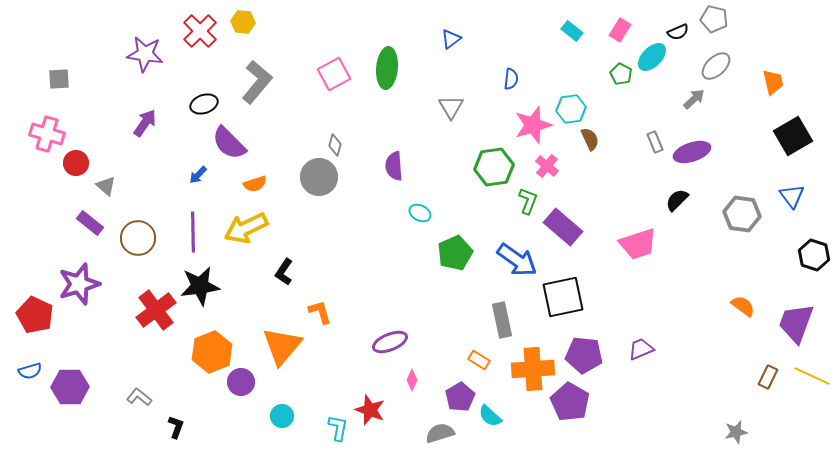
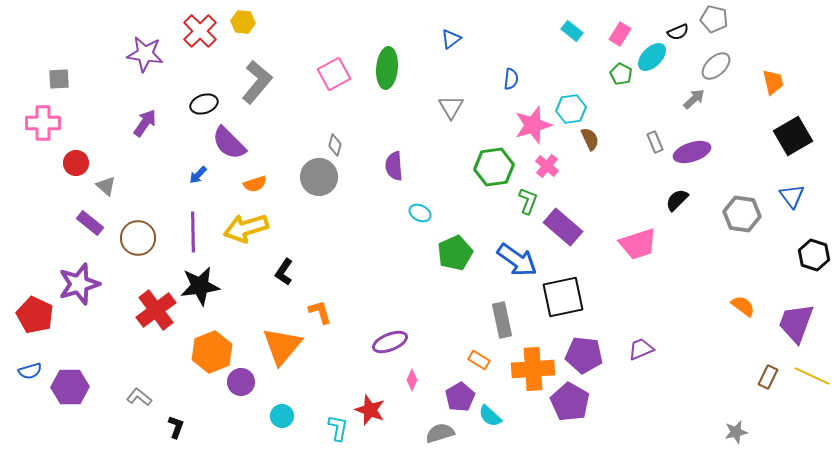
pink rectangle at (620, 30): moved 4 px down
pink cross at (47, 134): moved 4 px left, 11 px up; rotated 16 degrees counterclockwise
yellow arrow at (246, 228): rotated 9 degrees clockwise
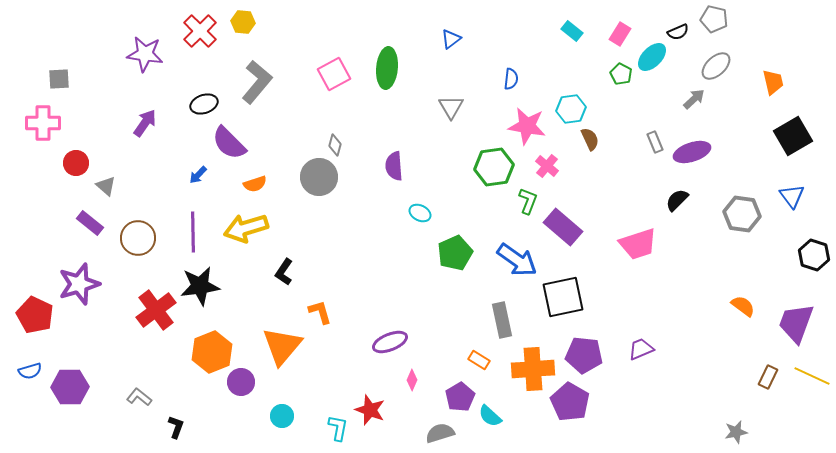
pink star at (533, 125): moved 6 px left, 1 px down; rotated 27 degrees clockwise
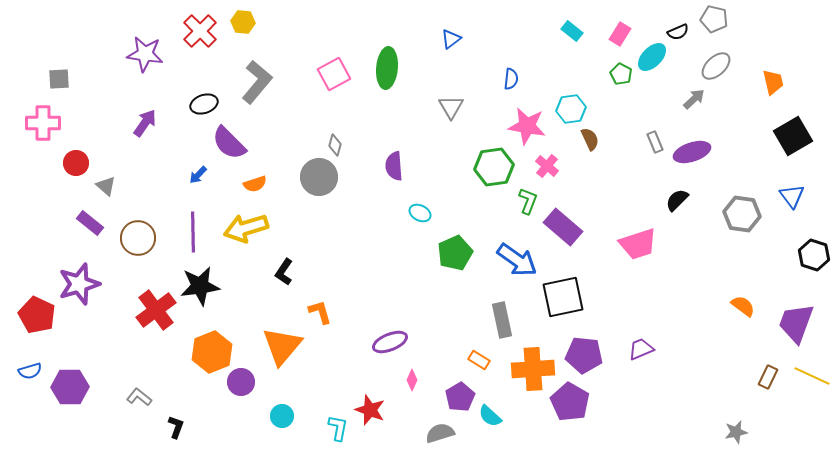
red pentagon at (35, 315): moved 2 px right
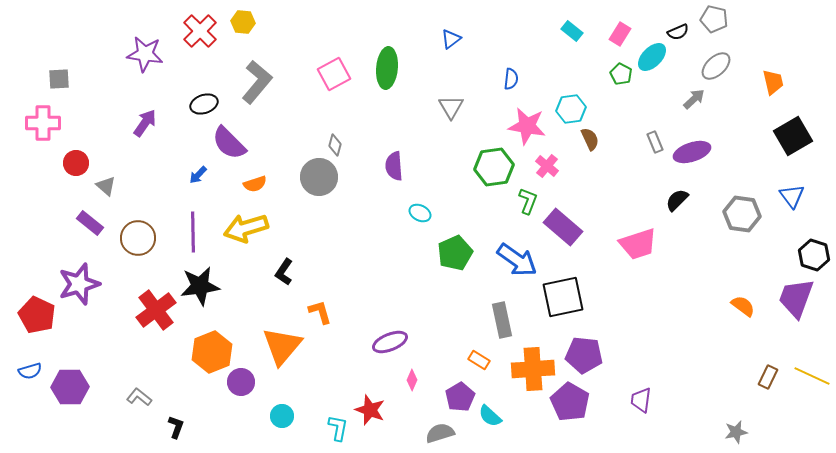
purple trapezoid at (796, 323): moved 25 px up
purple trapezoid at (641, 349): moved 51 px down; rotated 60 degrees counterclockwise
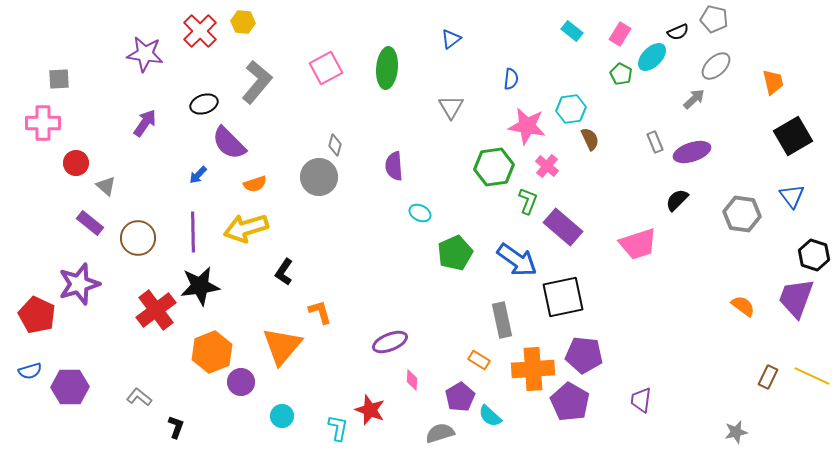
pink square at (334, 74): moved 8 px left, 6 px up
pink diamond at (412, 380): rotated 20 degrees counterclockwise
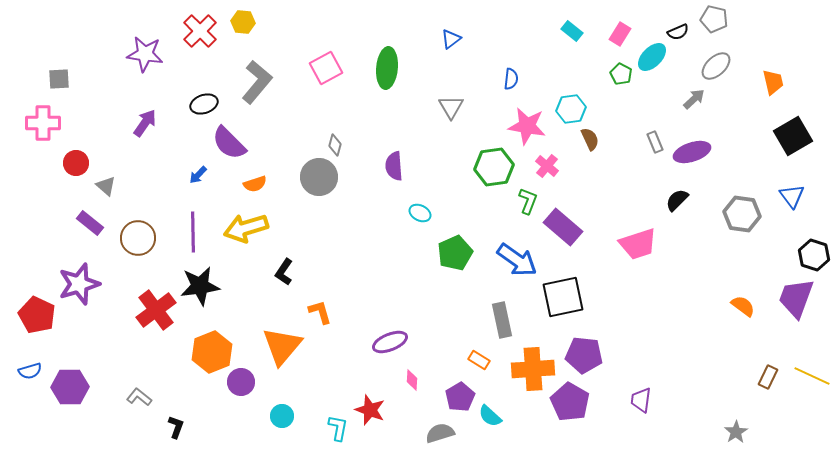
gray star at (736, 432): rotated 20 degrees counterclockwise
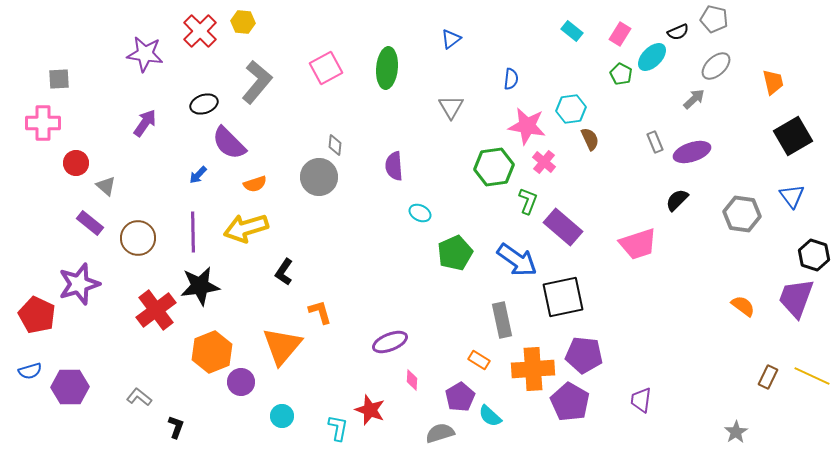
gray diamond at (335, 145): rotated 10 degrees counterclockwise
pink cross at (547, 166): moved 3 px left, 4 px up
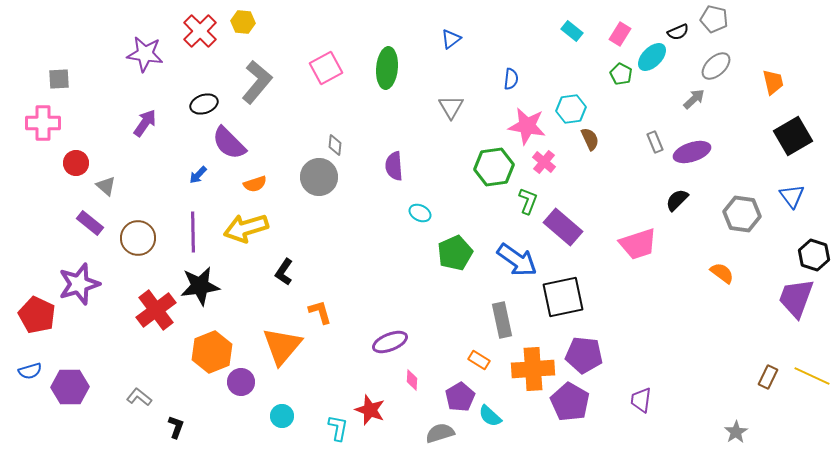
orange semicircle at (743, 306): moved 21 px left, 33 px up
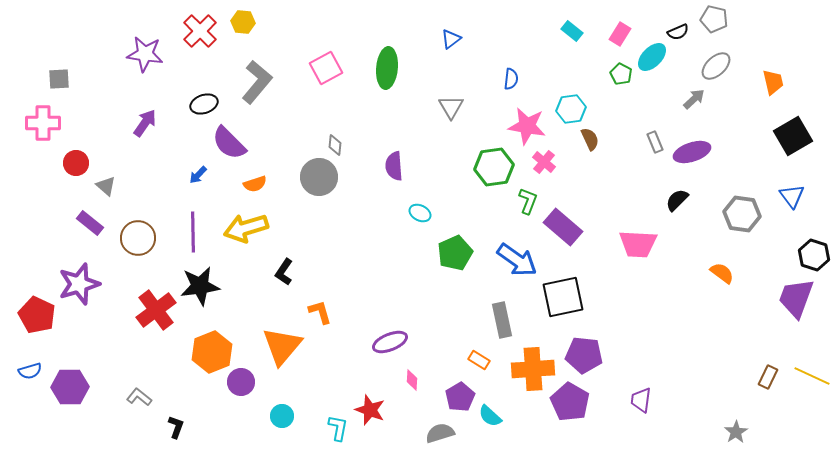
pink trapezoid at (638, 244): rotated 21 degrees clockwise
